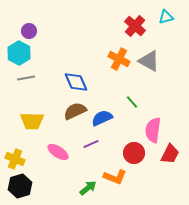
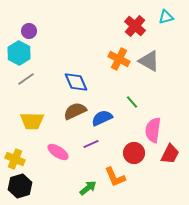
gray line: moved 1 px down; rotated 24 degrees counterclockwise
orange L-shape: rotated 45 degrees clockwise
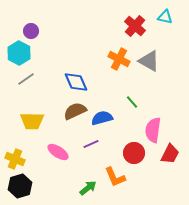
cyan triangle: moved 1 px left; rotated 28 degrees clockwise
purple circle: moved 2 px right
blue semicircle: rotated 10 degrees clockwise
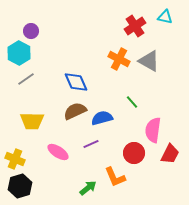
red cross: rotated 15 degrees clockwise
